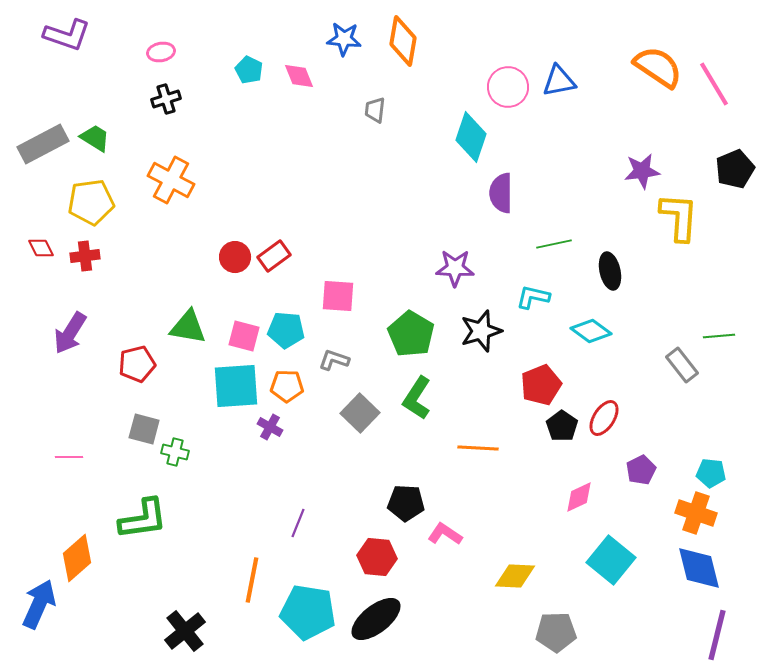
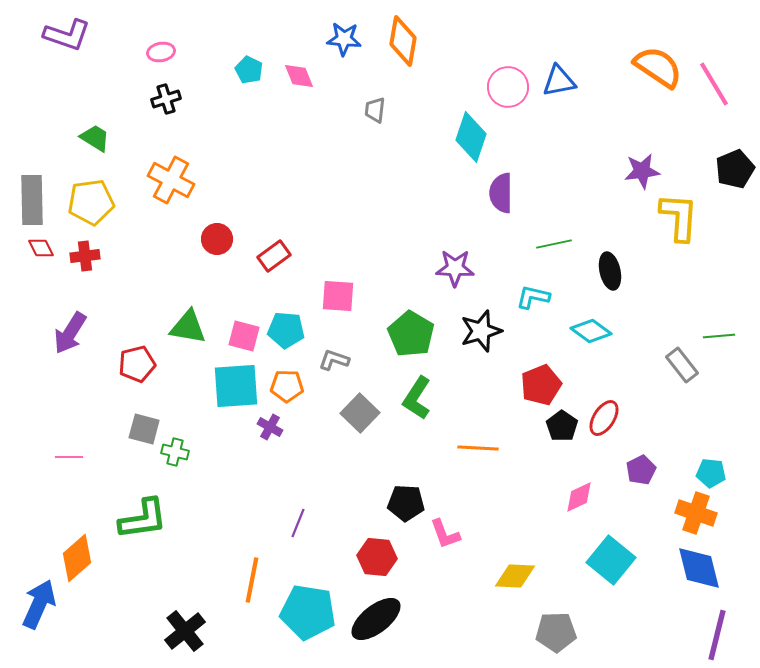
gray rectangle at (43, 144): moved 11 px left, 56 px down; rotated 63 degrees counterclockwise
red circle at (235, 257): moved 18 px left, 18 px up
pink L-shape at (445, 534): rotated 144 degrees counterclockwise
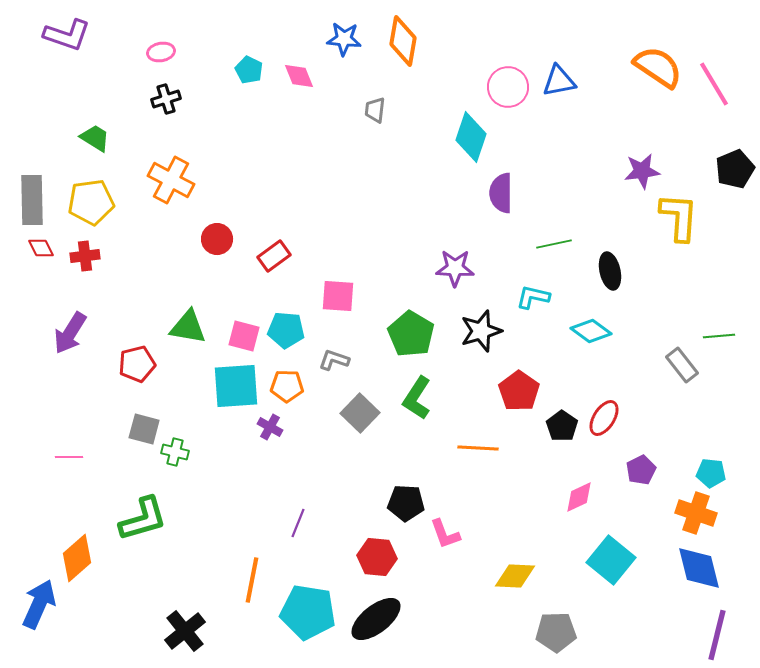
red pentagon at (541, 385): moved 22 px left, 6 px down; rotated 15 degrees counterclockwise
green L-shape at (143, 519): rotated 8 degrees counterclockwise
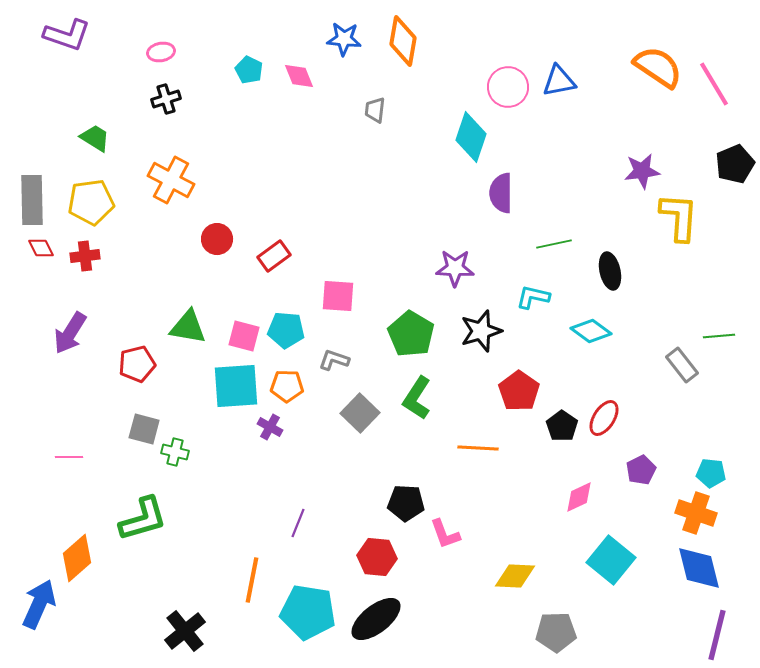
black pentagon at (735, 169): moved 5 px up
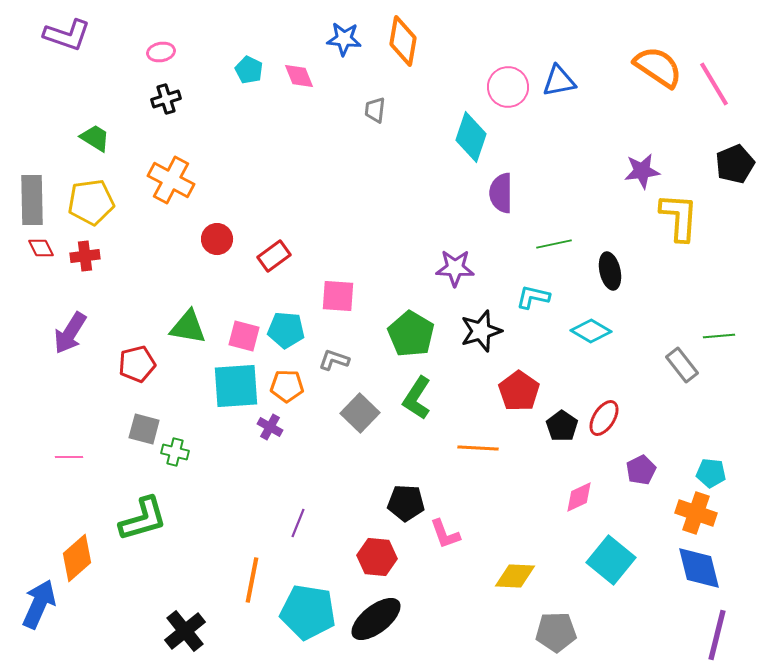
cyan diamond at (591, 331): rotated 6 degrees counterclockwise
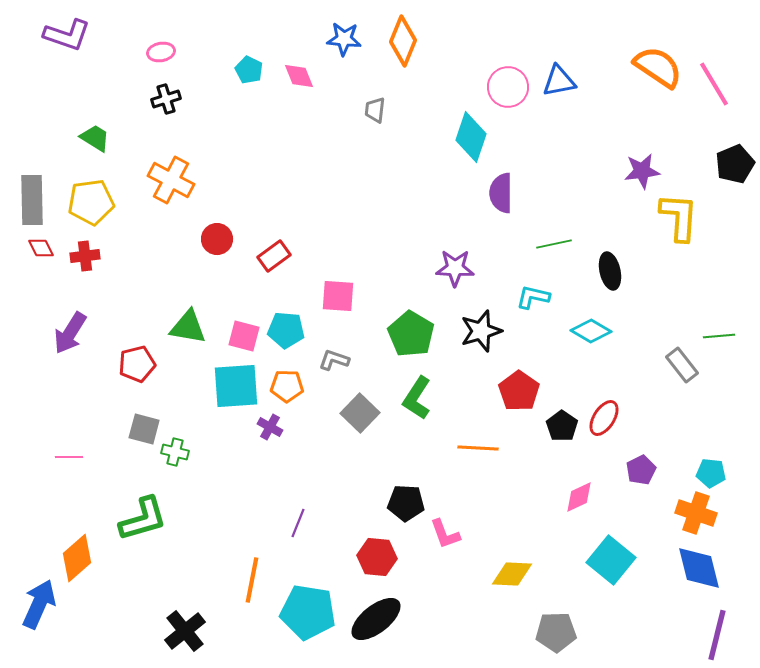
orange diamond at (403, 41): rotated 12 degrees clockwise
yellow diamond at (515, 576): moved 3 px left, 2 px up
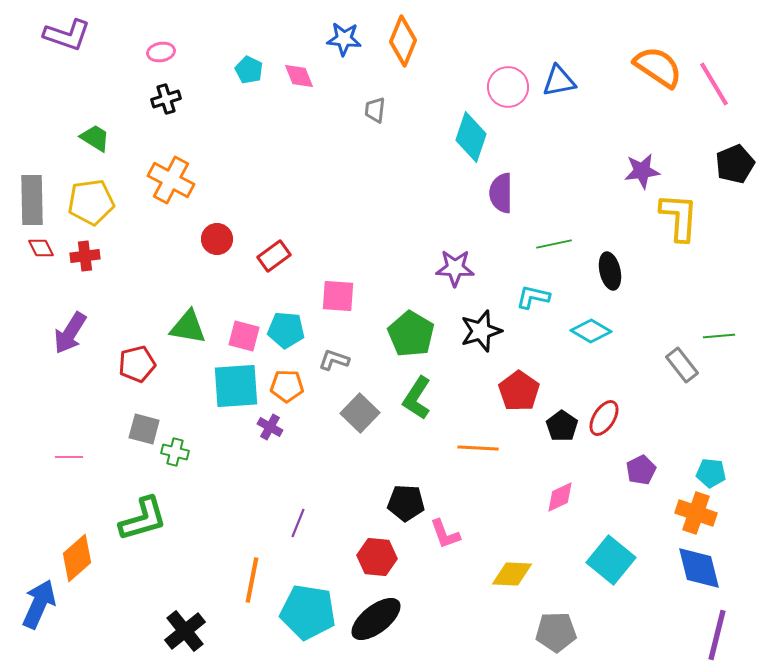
pink diamond at (579, 497): moved 19 px left
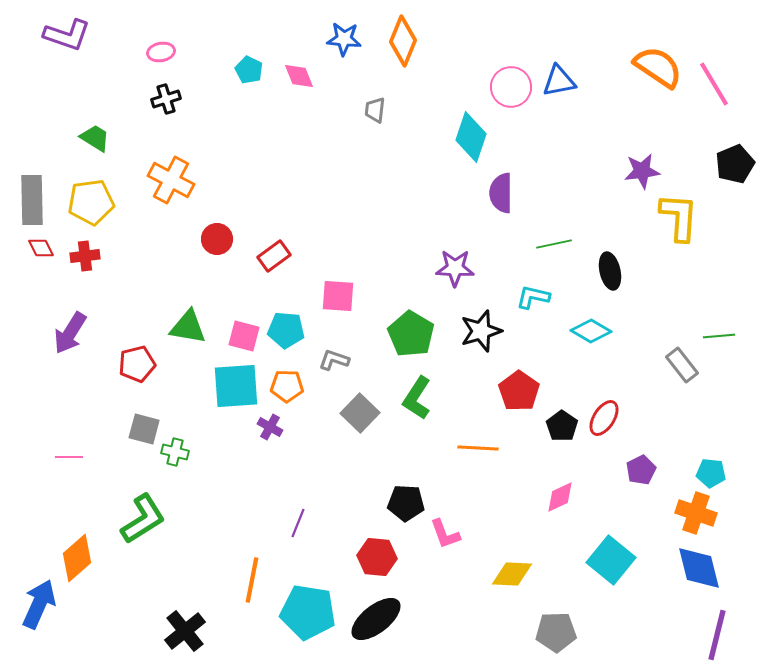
pink circle at (508, 87): moved 3 px right
green L-shape at (143, 519): rotated 16 degrees counterclockwise
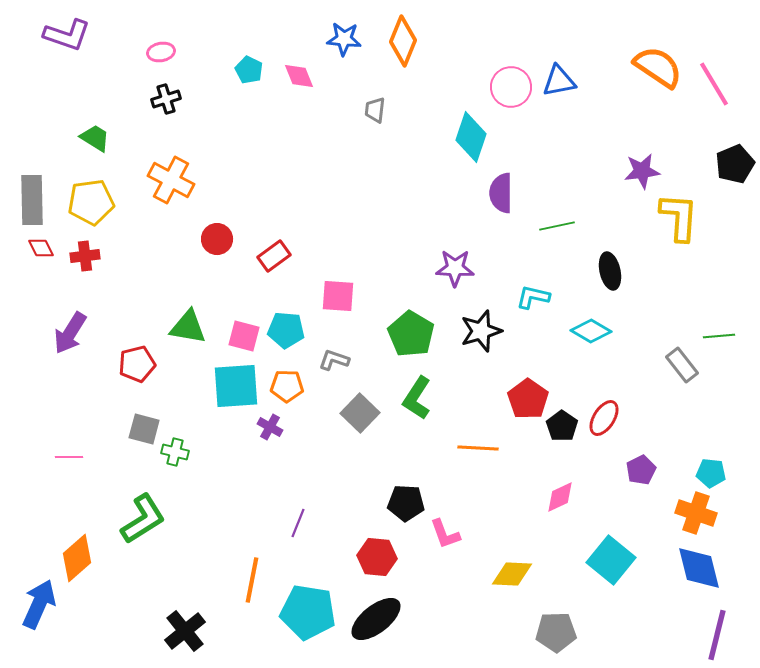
green line at (554, 244): moved 3 px right, 18 px up
red pentagon at (519, 391): moved 9 px right, 8 px down
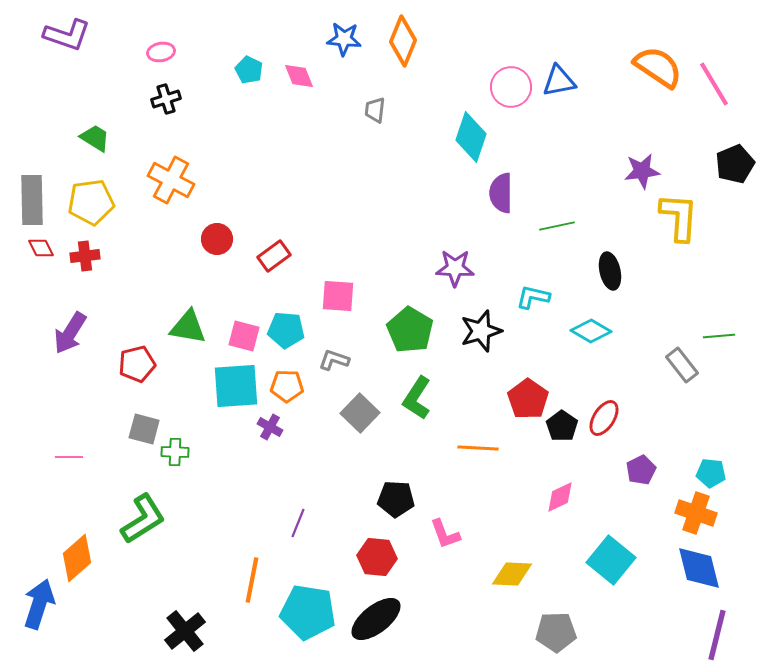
green pentagon at (411, 334): moved 1 px left, 4 px up
green cross at (175, 452): rotated 12 degrees counterclockwise
black pentagon at (406, 503): moved 10 px left, 4 px up
blue arrow at (39, 604): rotated 6 degrees counterclockwise
